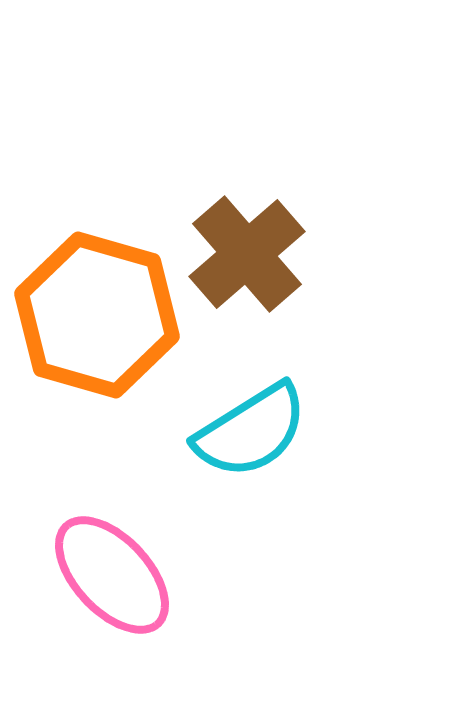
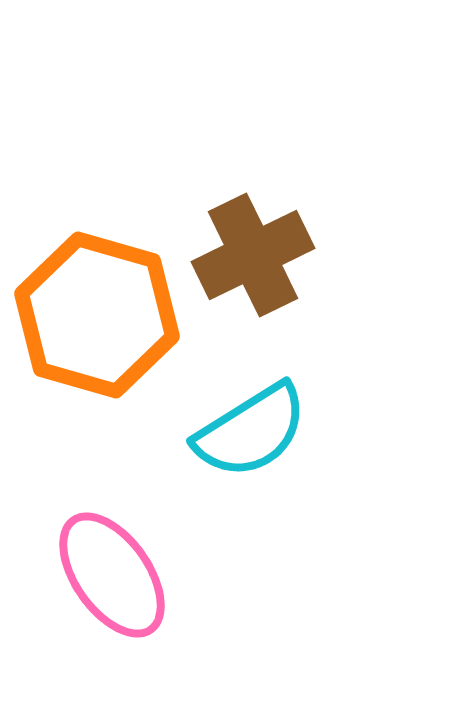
brown cross: moved 6 px right, 1 px down; rotated 15 degrees clockwise
pink ellipse: rotated 8 degrees clockwise
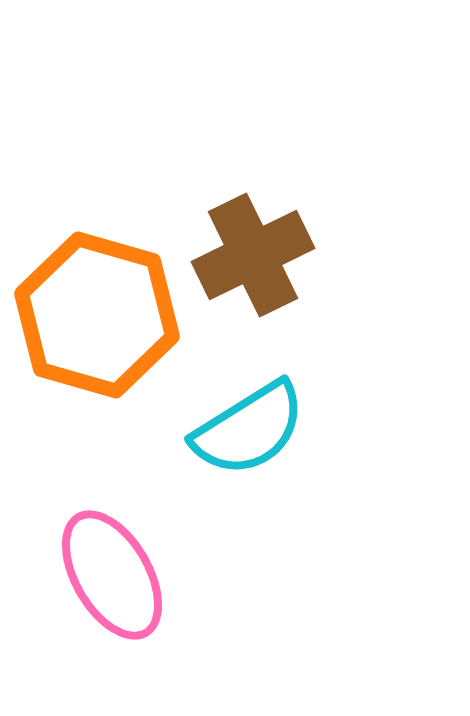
cyan semicircle: moved 2 px left, 2 px up
pink ellipse: rotated 5 degrees clockwise
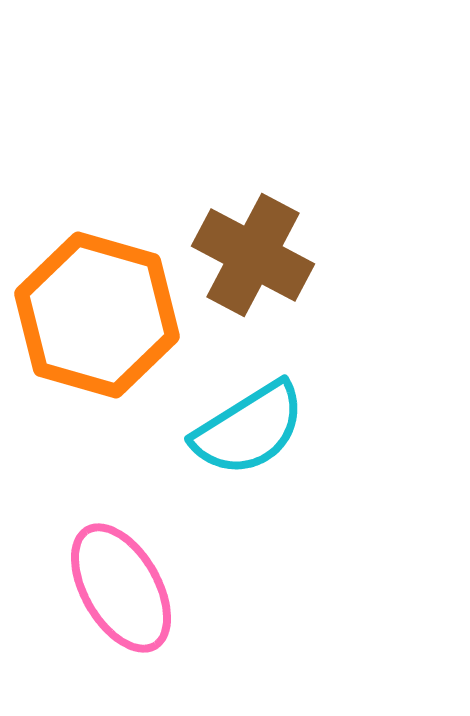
brown cross: rotated 36 degrees counterclockwise
pink ellipse: moved 9 px right, 13 px down
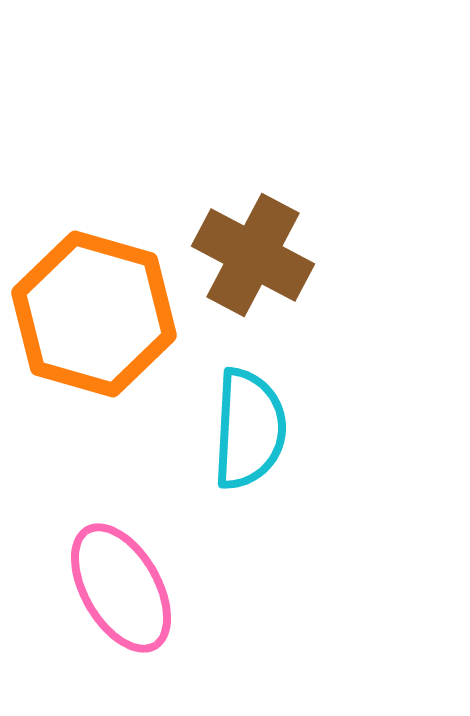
orange hexagon: moved 3 px left, 1 px up
cyan semicircle: rotated 55 degrees counterclockwise
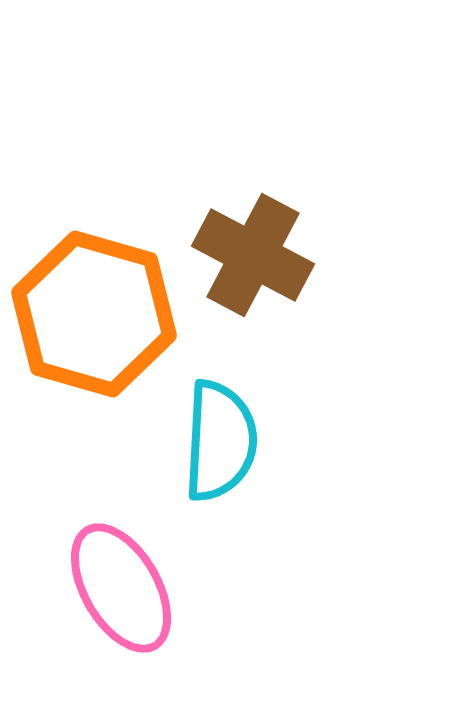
cyan semicircle: moved 29 px left, 12 px down
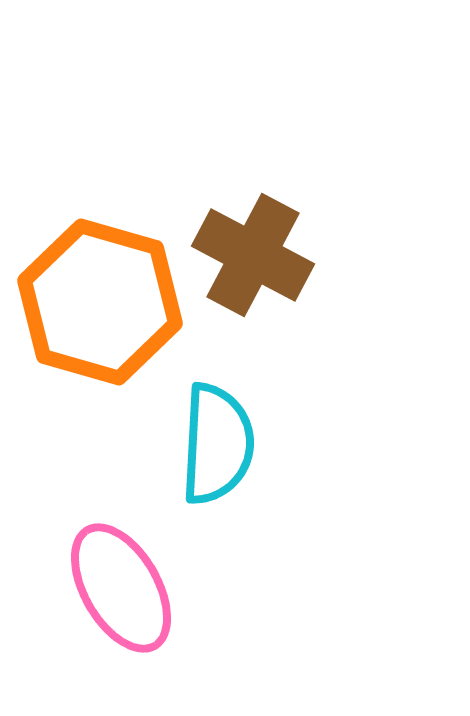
orange hexagon: moved 6 px right, 12 px up
cyan semicircle: moved 3 px left, 3 px down
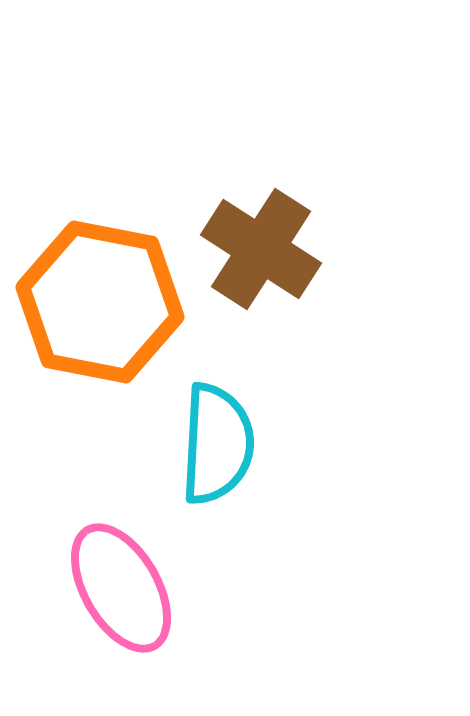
brown cross: moved 8 px right, 6 px up; rotated 5 degrees clockwise
orange hexagon: rotated 5 degrees counterclockwise
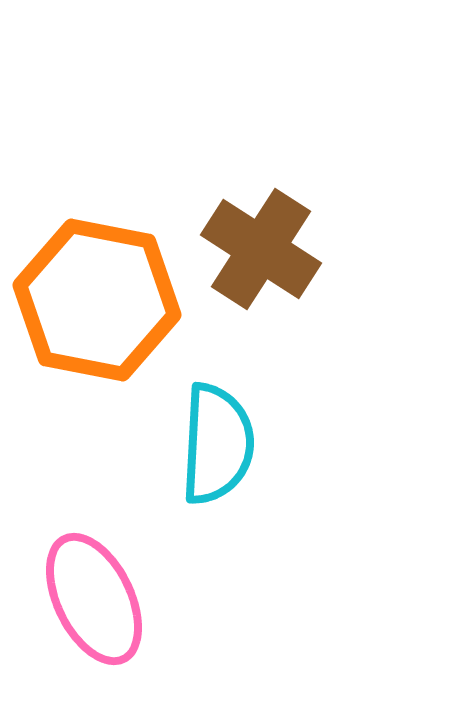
orange hexagon: moved 3 px left, 2 px up
pink ellipse: moved 27 px left, 11 px down; rotated 4 degrees clockwise
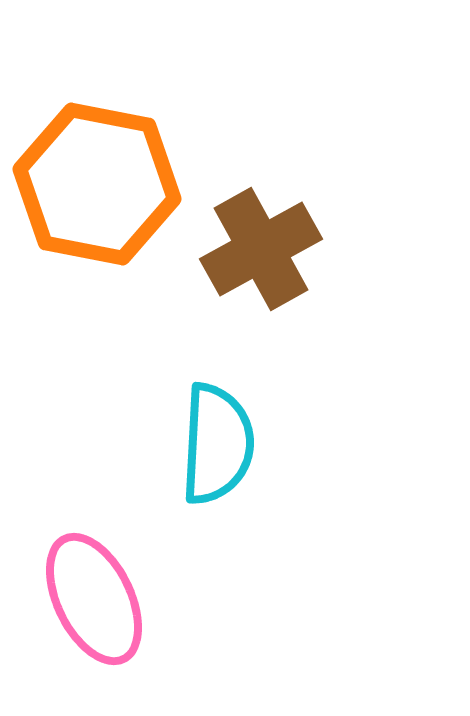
brown cross: rotated 28 degrees clockwise
orange hexagon: moved 116 px up
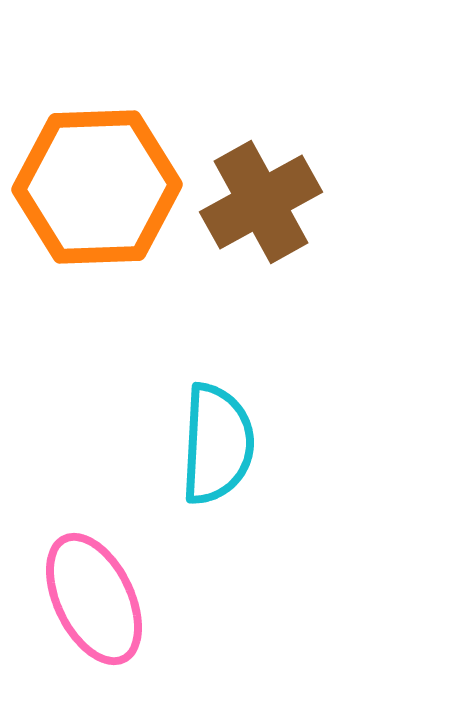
orange hexagon: moved 3 px down; rotated 13 degrees counterclockwise
brown cross: moved 47 px up
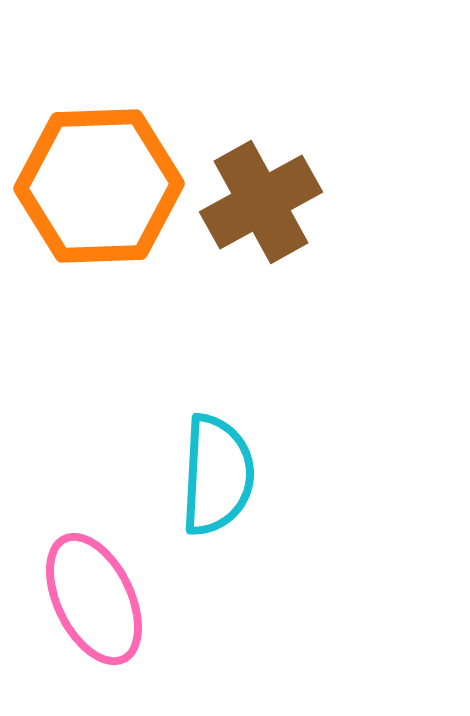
orange hexagon: moved 2 px right, 1 px up
cyan semicircle: moved 31 px down
